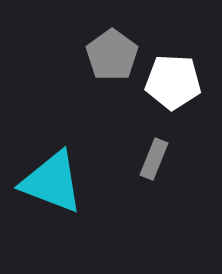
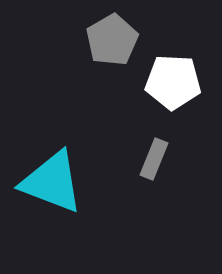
gray pentagon: moved 15 px up; rotated 6 degrees clockwise
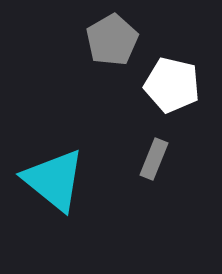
white pentagon: moved 1 px left, 3 px down; rotated 10 degrees clockwise
cyan triangle: moved 2 px right, 2 px up; rotated 18 degrees clockwise
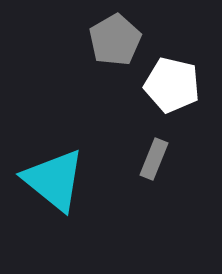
gray pentagon: moved 3 px right
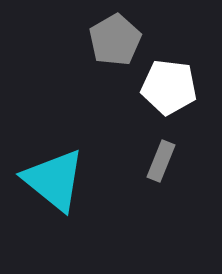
white pentagon: moved 3 px left, 2 px down; rotated 6 degrees counterclockwise
gray rectangle: moved 7 px right, 2 px down
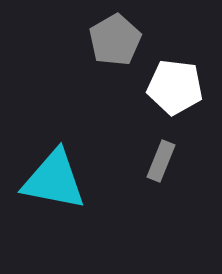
white pentagon: moved 6 px right
cyan triangle: rotated 28 degrees counterclockwise
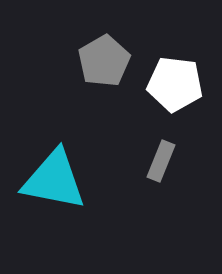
gray pentagon: moved 11 px left, 21 px down
white pentagon: moved 3 px up
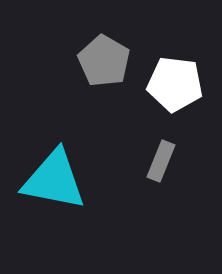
gray pentagon: rotated 12 degrees counterclockwise
